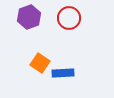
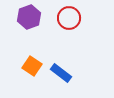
orange square: moved 8 px left, 3 px down
blue rectangle: moved 2 px left; rotated 40 degrees clockwise
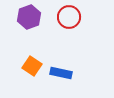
red circle: moved 1 px up
blue rectangle: rotated 25 degrees counterclockwise
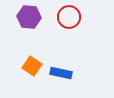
purple hexagon: rotated 25 degrees clockwise
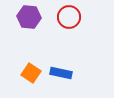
orange square: moved 1 px left, 7 px down
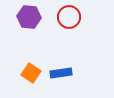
blue rectangle: rotated 20 degrees counterclockwise
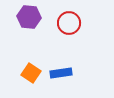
red circle: moved 6 px down
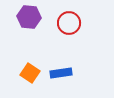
orange square: moved 1 px left
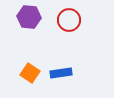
red circle: moved 3 px up
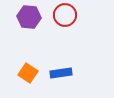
red circle: moved 4 px left, 5 px up
orange square: moved 2 px left
